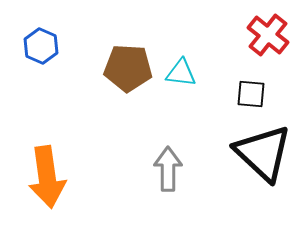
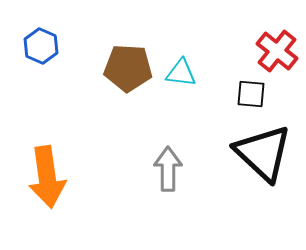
red cross: moved 9 px right, 16 px down
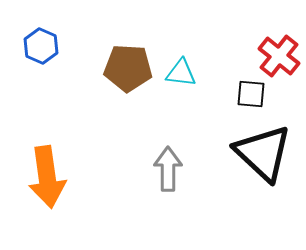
red cross: moved 2 px right, 5 px down
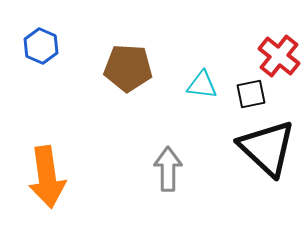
cyan triangle: moved 21 px right, 12 px down
black square: rotated 16 degrees counterclockwise
black triangle: moved 4 px right, 5 px up
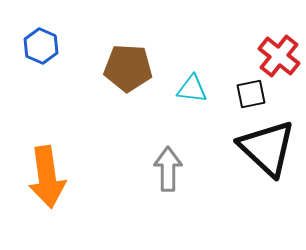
cyan triangle: moved 10 px left, 4 px down
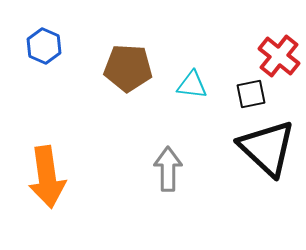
blue hexagon: moved 3 px right
cyan triangle: moved 4 px up
